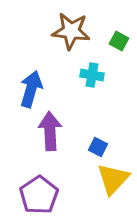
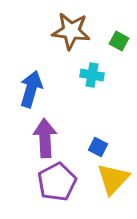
purple arrow: moved 5 px left, 7 px down
purple pentagon: moved 18 px right, 13 px up; rotated 6 degrees clockwise
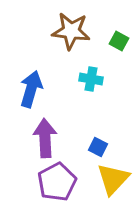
cyan cross: moved 1 px left, 4 px down
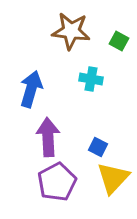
purple arrow: moved 3 px right, 1 px up
yellow triangle: moved 1 px up
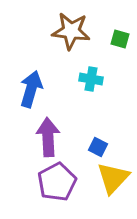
green square: moved 1 px right, 2 px up; rotated 12 degrees counterclockwise
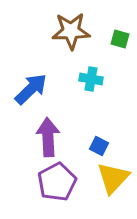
brown star: rotated 9 degrees counterclockwise
blue arrow: rotated 30 degrees clockwise
blue square: moved 1 px right, 1 px up
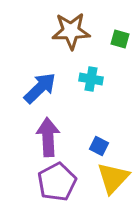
blue arrow: moved 9 px right, 1 px up
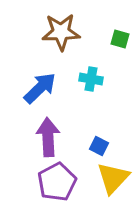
brown star: moved 10 px left, 1 px down
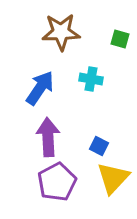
blue arrow: rotated 12 degrees counterclockwise
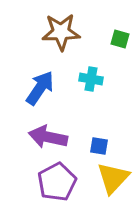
purple arrow: rotated 75 degrees counterclockwise
blue square: rotated 18 degrees counterclockwise
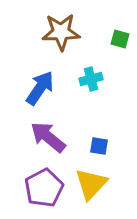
cyan cross: rotated 25 degrees counterclockwise
purple arrow: rotated 27 degrees clockwise
yellow triangle: moved 22 px left, 6 px down
purple pentagon: moved 13 px left, 6 px down
